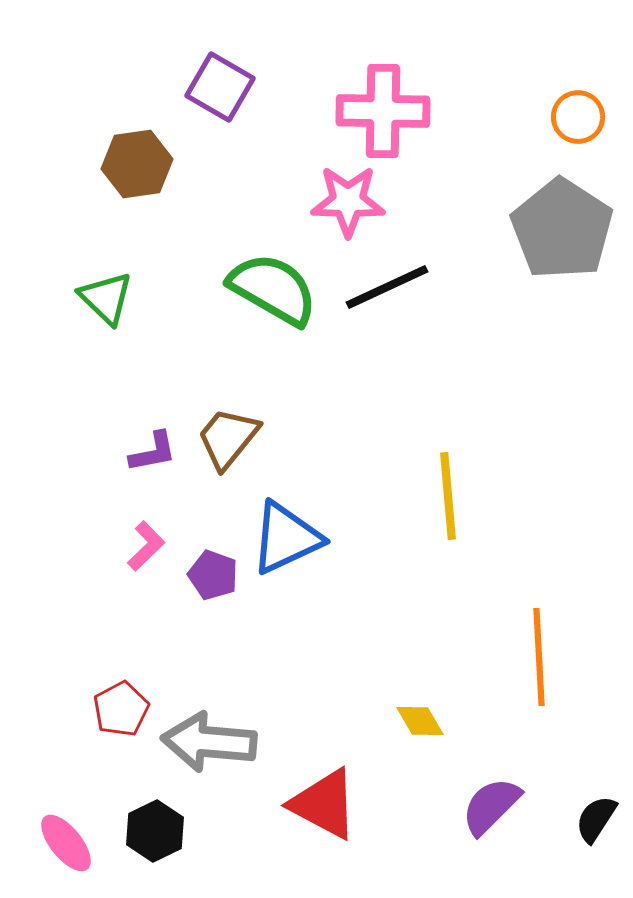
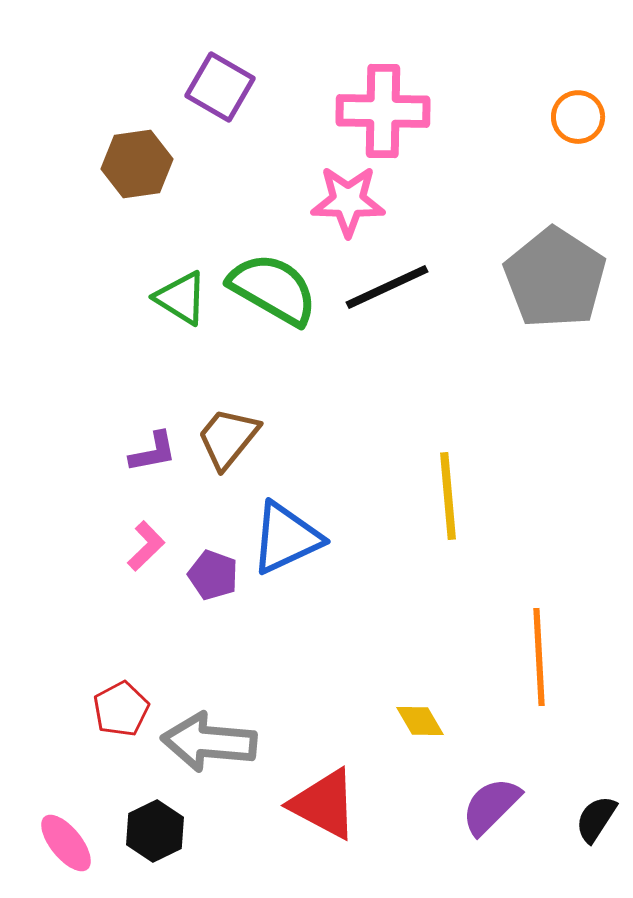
gray pentagon: moved 7 px left, 49 px down
green triangle: moved 75 px right; rotated 12 degrees counterclockwise
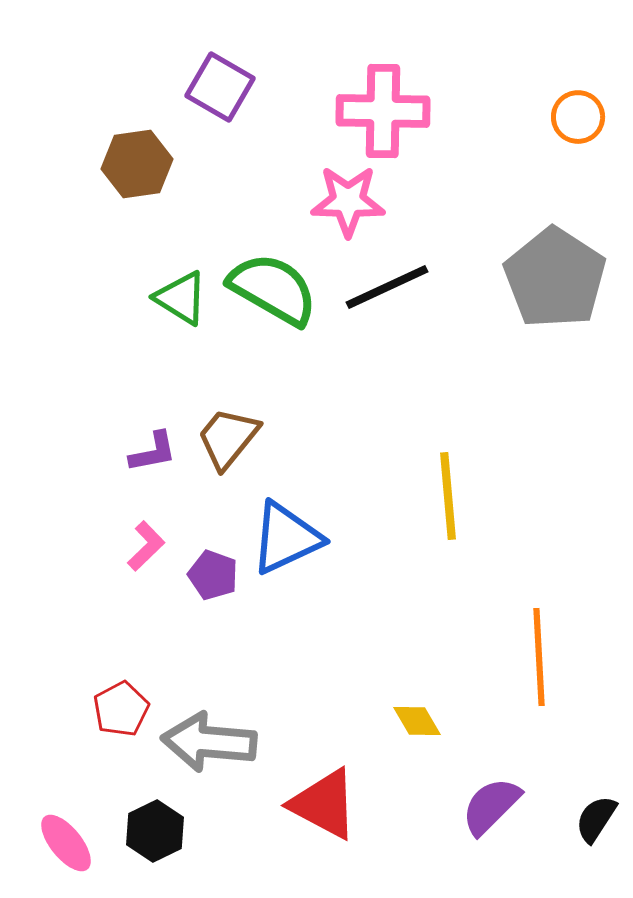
yellow diamond: moved 3 px left
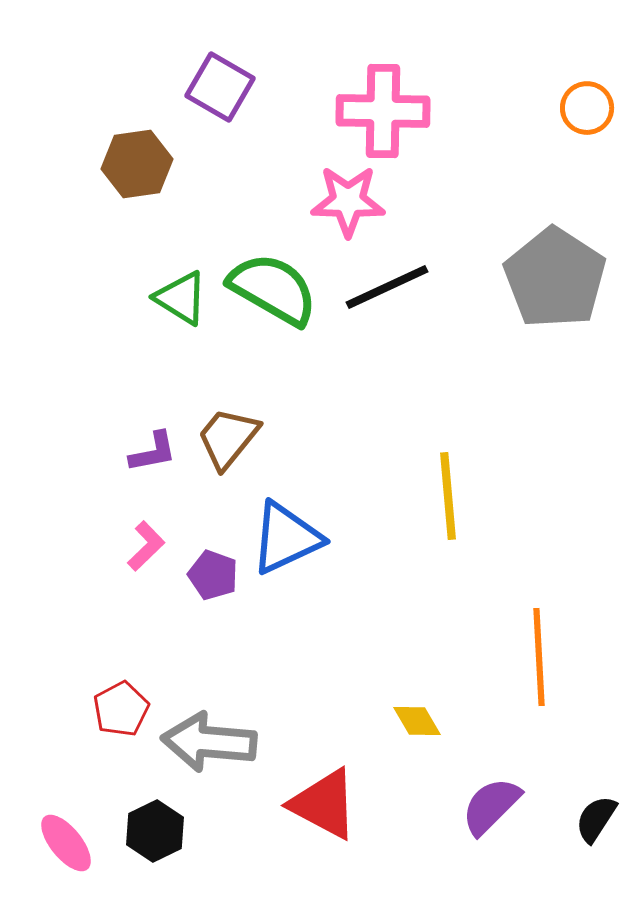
orange circle: moved 9 px right, 9 px up
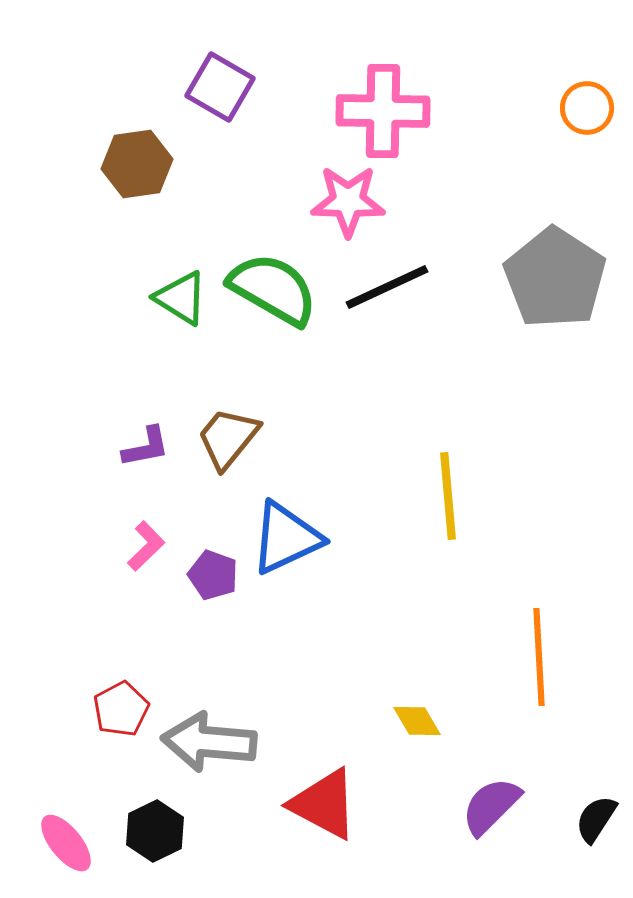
purple L-shape: moved 7 px left, 5 px up
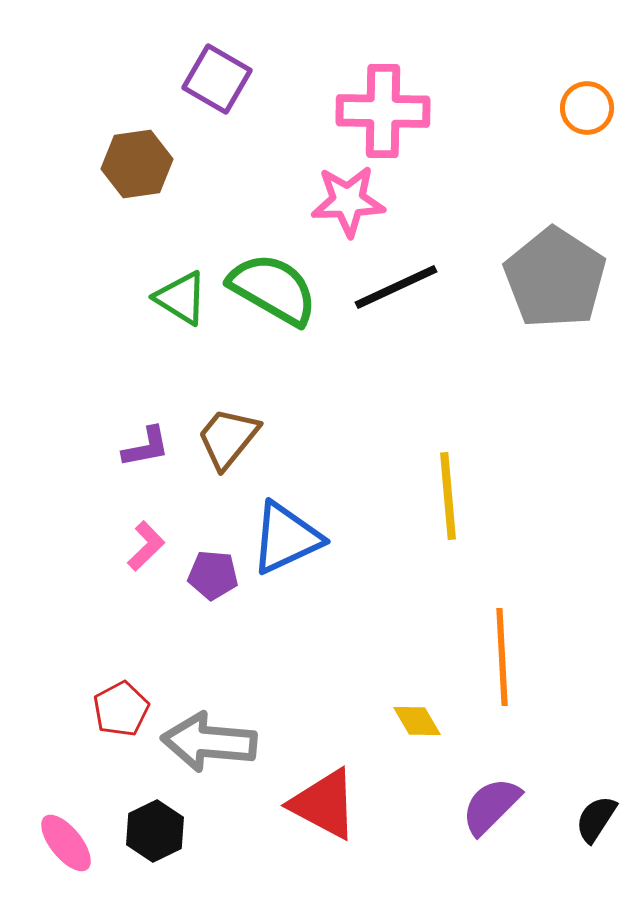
purple square: moved 3 px left, 8 px up
pink star: rotated 4 degrees counterclockwise
black line: moved 9 px right
purple pentagon: rotated 15 degrees counterclockwise
orange line: moved 37 px left
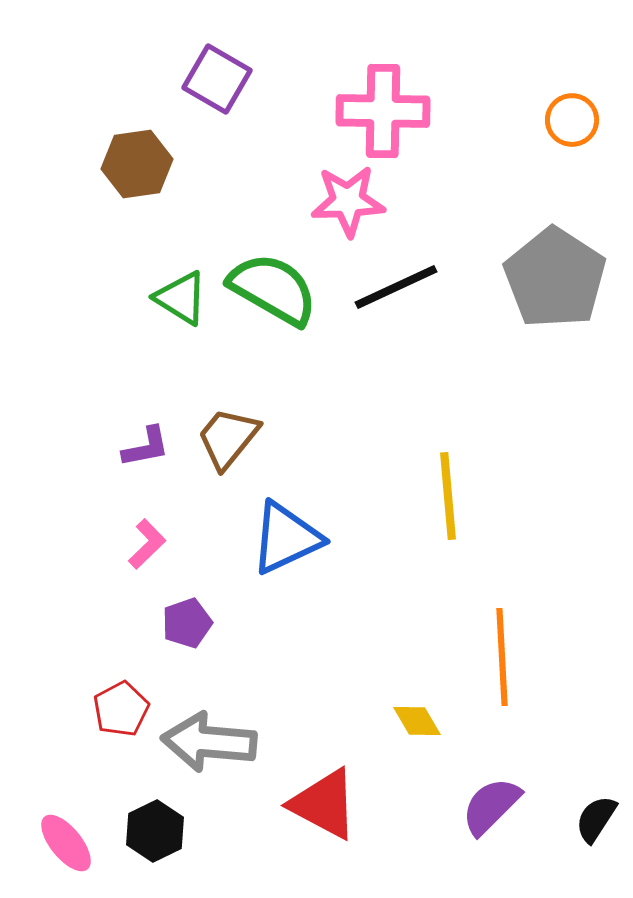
orange circle: moved 15 px left, 12 px down
pink L-shape: moved 1 px right, 2 px up
purple pentagon: moved 26 px left, 48 px down; rotated 24 degrees counterclockwise
